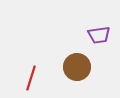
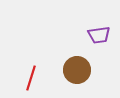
brown circle: moved 3 px down
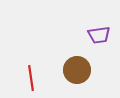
red line: rotated 25 degrees counterclockwise
